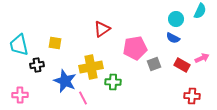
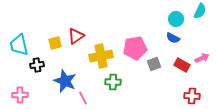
red triangle: moved 26 px left, 7 px down
yellow square: rotated 24 degrees counterclockwise
yellow cross: moved 10 px right, 11 px up
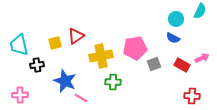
pink line: moved 2 px left; rotated 32 degrees counterclockwise
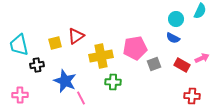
pink line: rotated 32 degrees clockwise
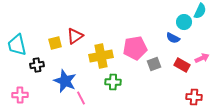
cyan circle: moved 8 px right, 3 px down
red triangle: moved 1 px left
cyan trapezoid: moved 2 px left
red cross: moved 2 px right, 1 px down
